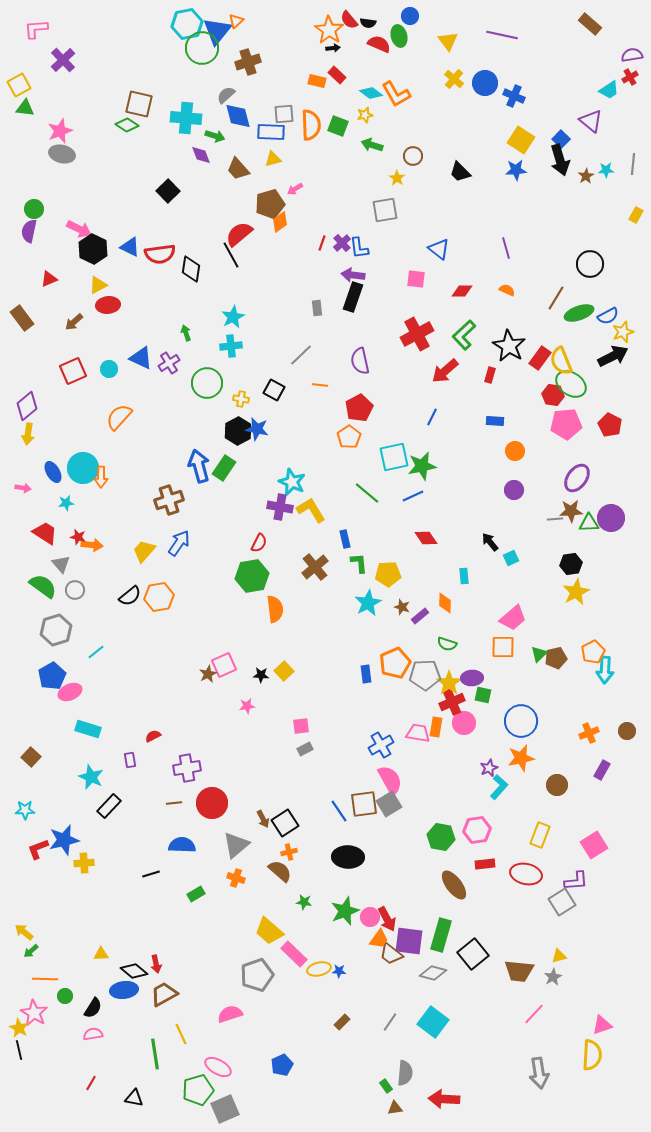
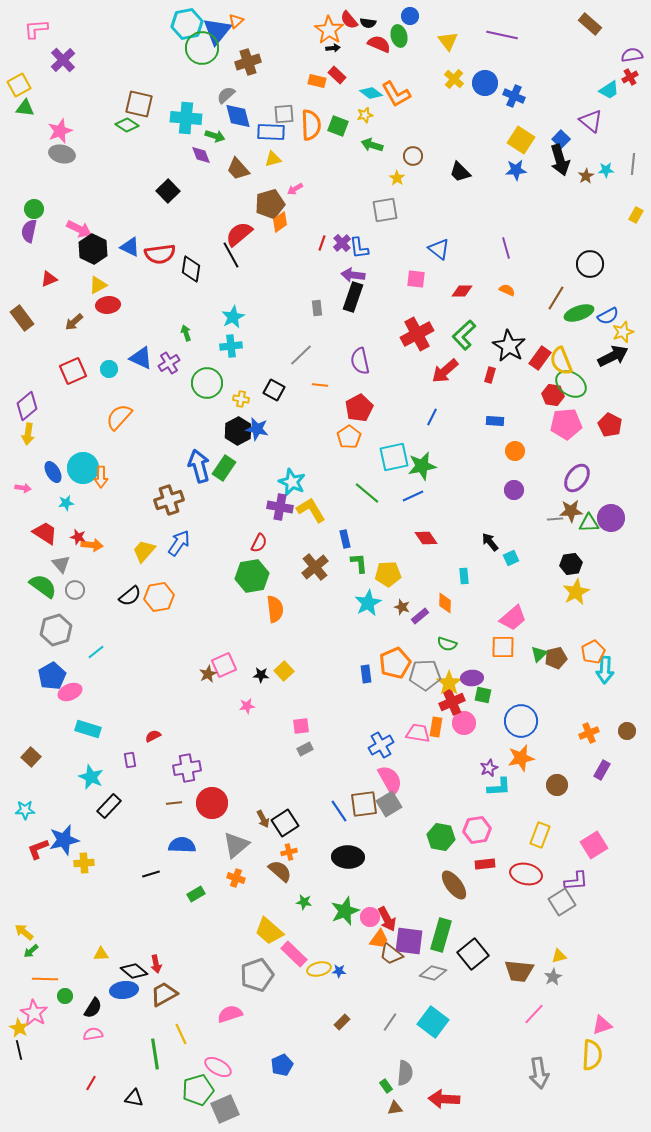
cyan L-shape at (499, 787): rotated 45 degrees clockwise
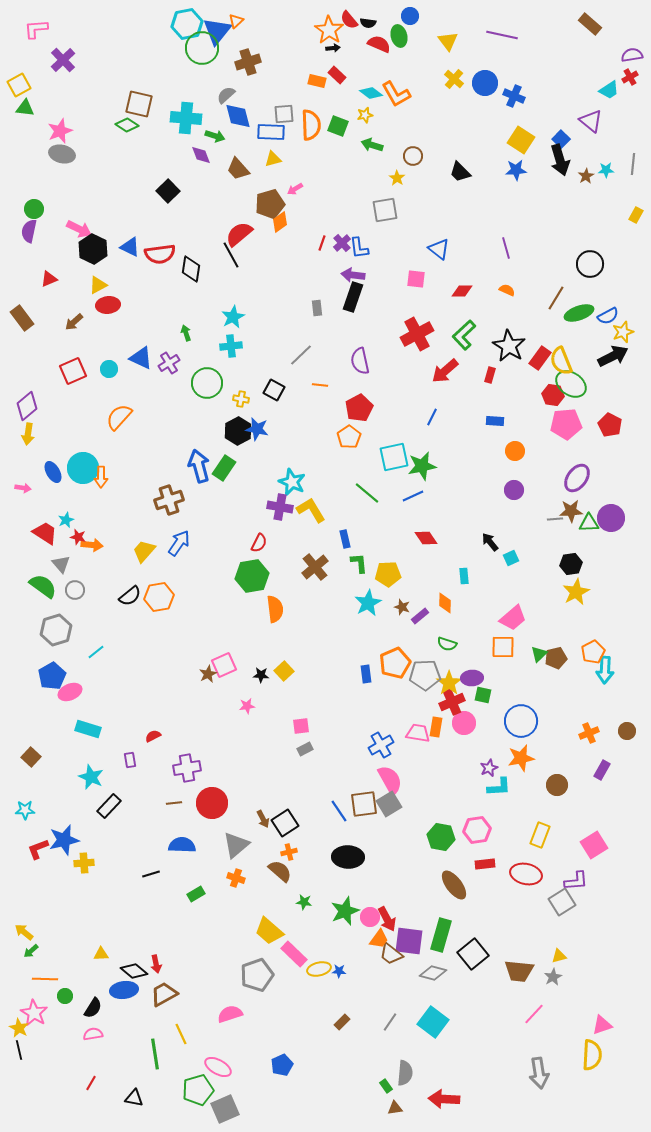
cyan star at (66, 503): moved 17 px down; rotated 14 degrees counterclockwise
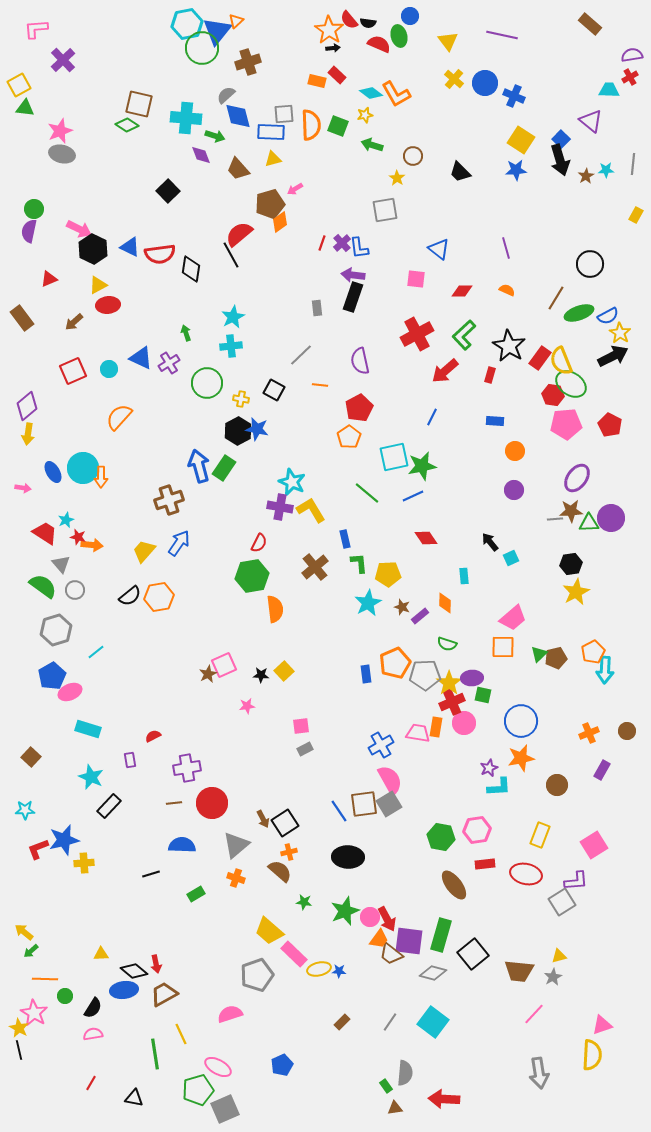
cyan trapezoid at (609, 90): rotated 145 degrees counterclockwise
yellow star at (623, 332): moved 3 px left, 1 px down; rotated 20 degrees counterclockwise
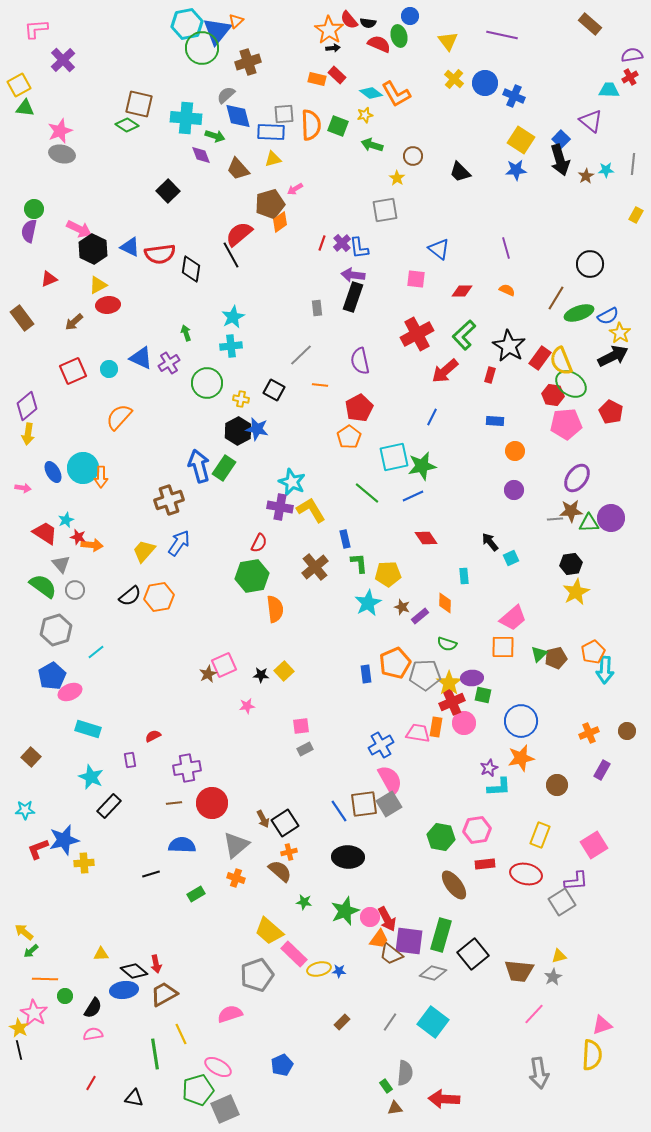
orange rectangle at (317, 81): moved 2 px up
red pentagon at (610, 425): moved 1 px right, 13 px up
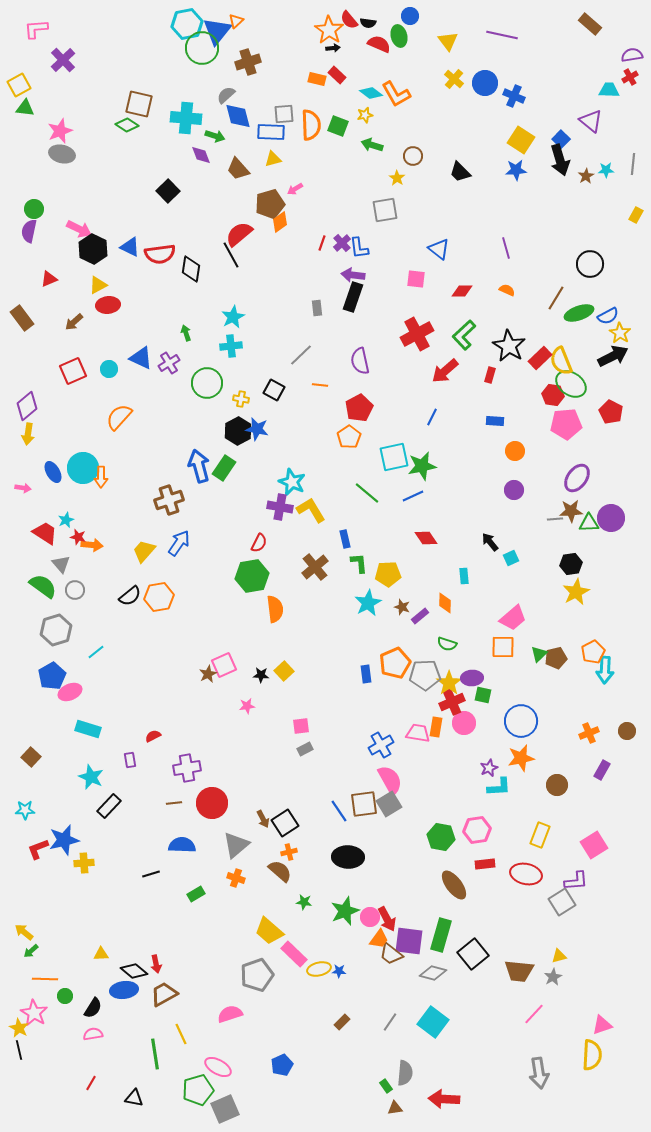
red rectangle at (540, 358): rotated 10 degrees clockwise
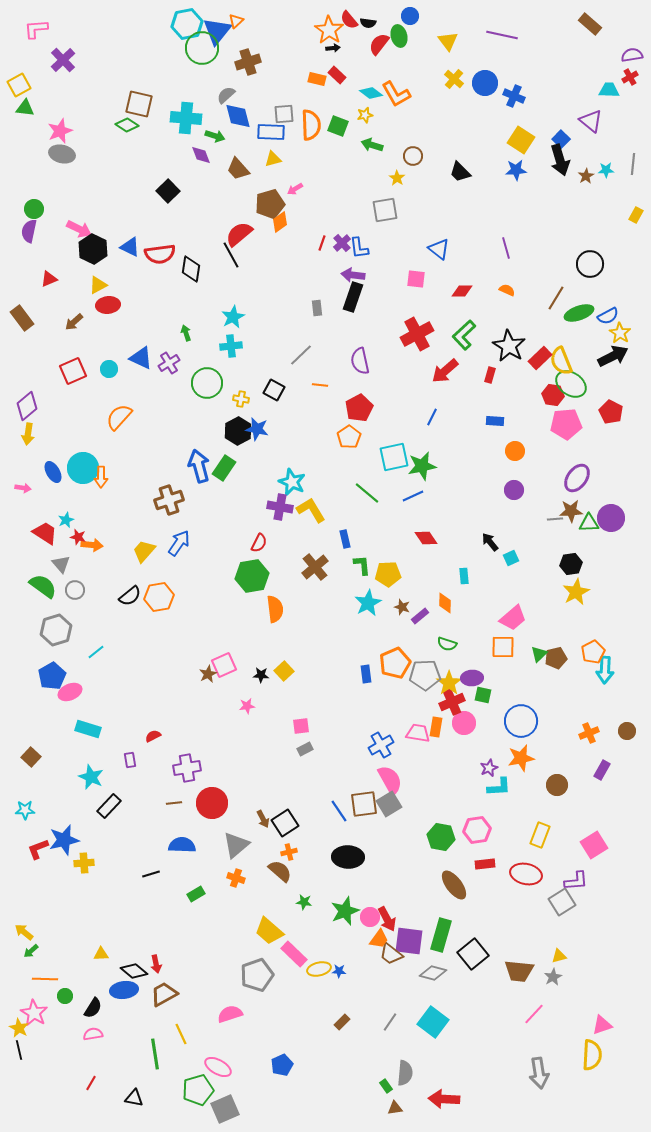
red semicircle at (379, 44): rotated 75 degrees counterclockwise
green L-shape at (359, 563): moved 3 px right, 2 px down
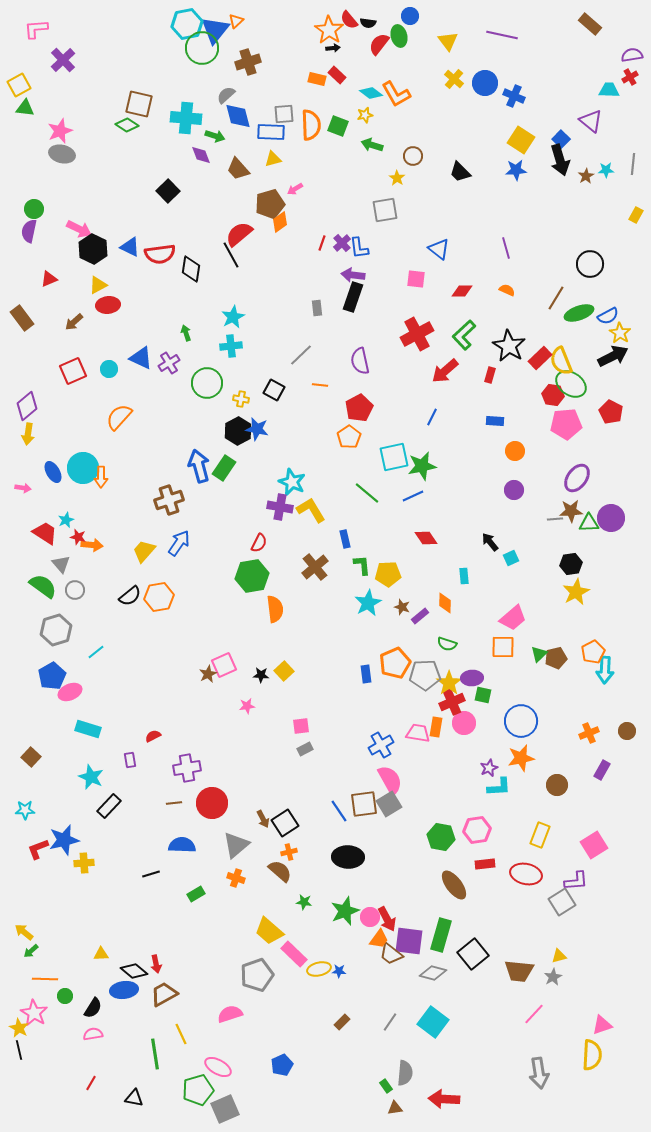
blue triangle at (217, 31): moved 2 px left, 1 px up
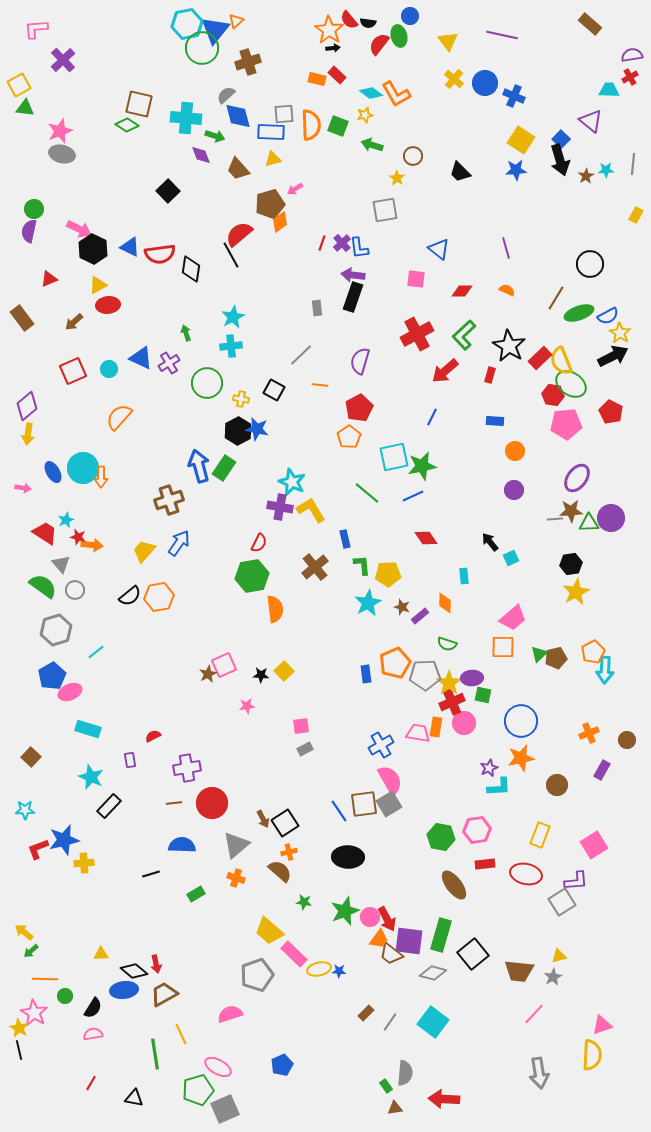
purple semicircle at (360, 361): rotated 28 degrees clockwise
brown circle at (627, 731): moved 9 px down
brown rectangle at (342, 1022): moved 24 px right, 9 px up
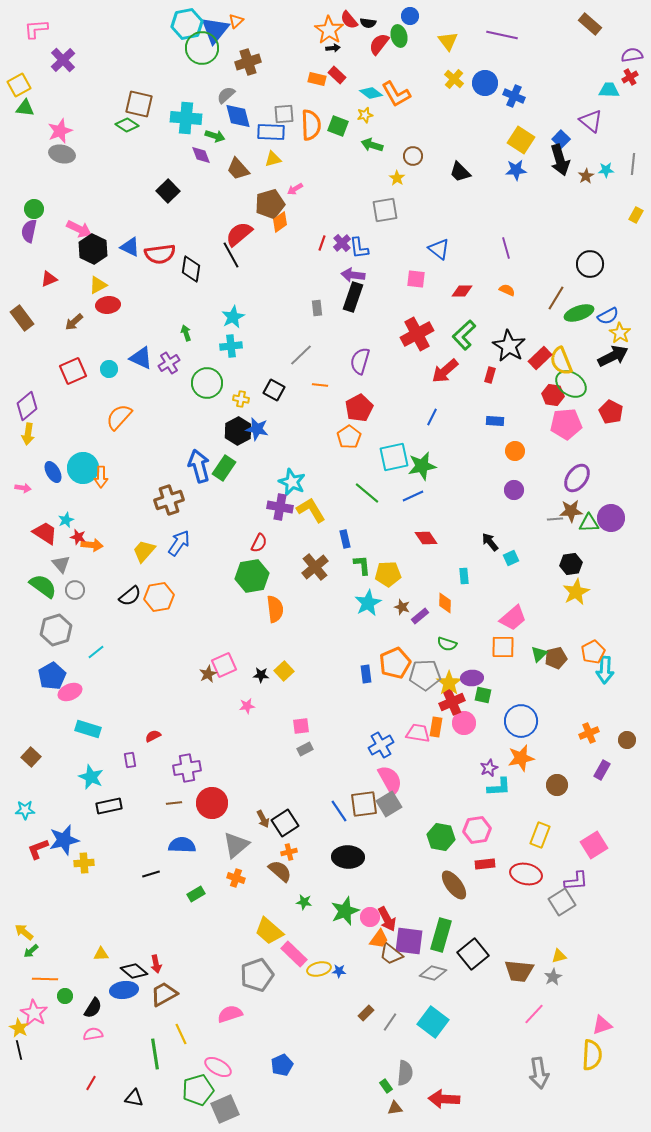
black rectangle at (109, 806): rotated 35 degrees clockwise
